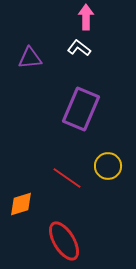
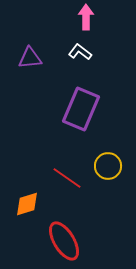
white L-shape: moved 1 px right, 4 px down
orange diamond: moved 6 px right
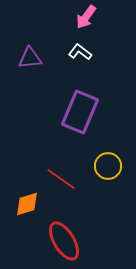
pink arrow: rotated 145 degrees counterclockwise
purple rectangle: moved 1 px left, 3 px down
red line: moved 6 px left, 1 px down
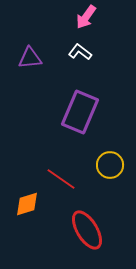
yellow circle: moved 2 px right, 1 px up
red ellipse: moved 23 px right, 11 px up
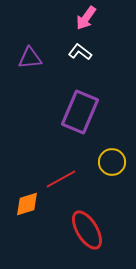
pink arrow: moved 1 px down
yellow circle: moved 2 px right, 3 px up
red line: rotated 64 degrees counterclockwise
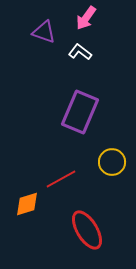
purple triangle: moved 14 px right, 26 px up; rotated 25 degrees clockwise
